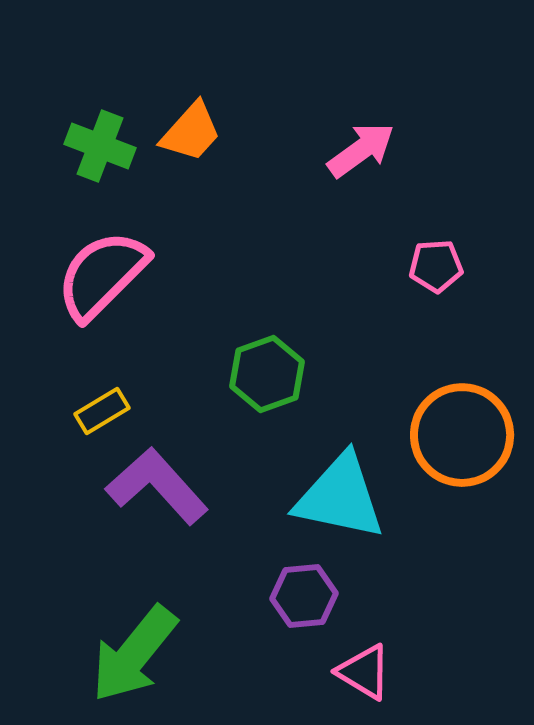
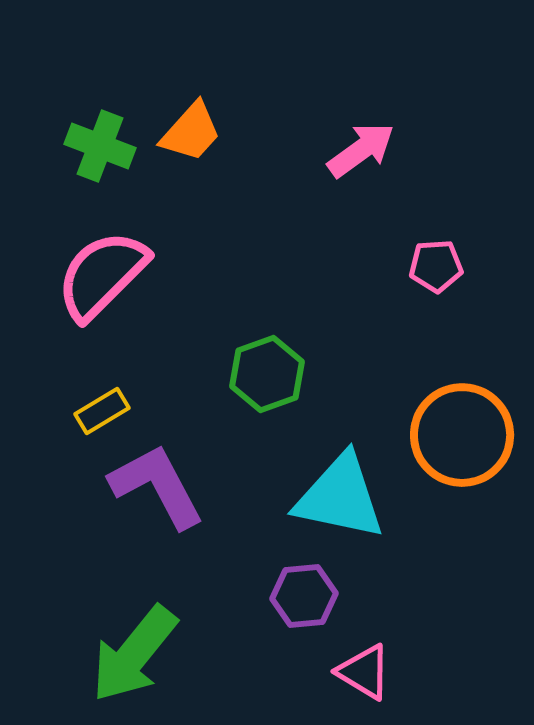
purple L-shape: rotated 14 degrees clockwise
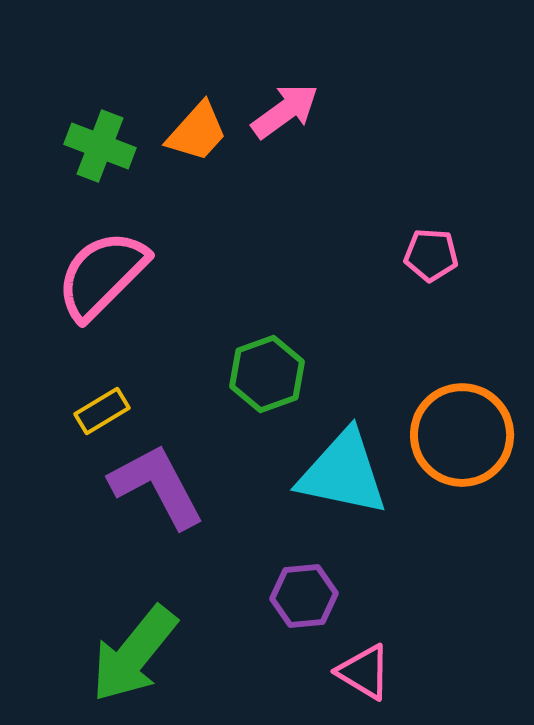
orange trapezoid: moved 6 px right
pink arrow: moved 76 px left, 39 px up
pink pentagon: moved 5 px left, 11 px up; rotated 8 degrees clockwise
cyan triangle: moved 3 px right, 24 px up
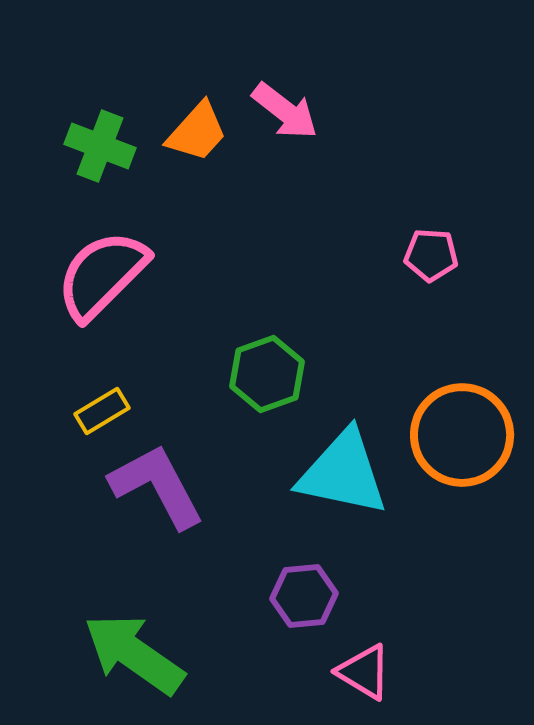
pink arrow: rotated 74 degrees clockwise
green arrow: rotated 86 degrees clockwise
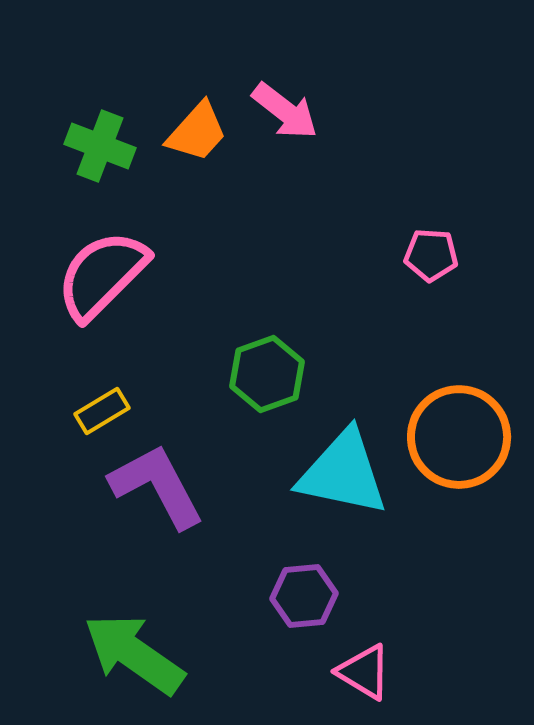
orange circle: moved 3 px left, 2 px down
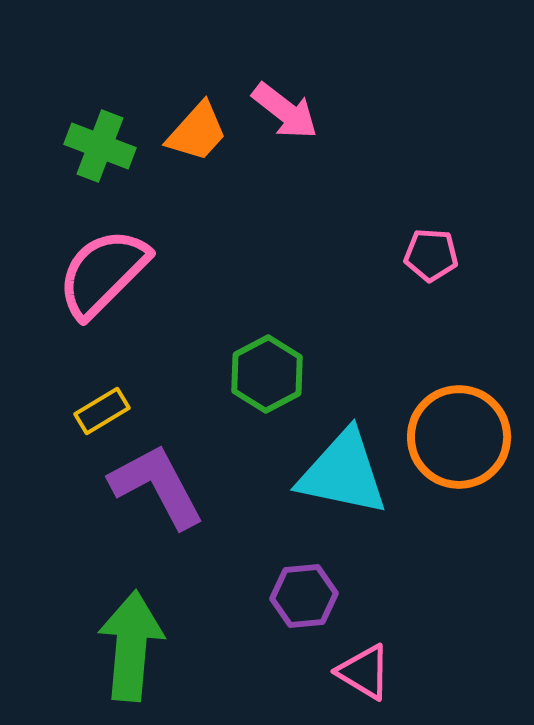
pink semicircle: moved 1 px right, 2 px up
green hexagon: rotated 8 degrees counterclockwise
green arrow: moved 3 px left, 8 px up; rotated 60 degrees clockwise
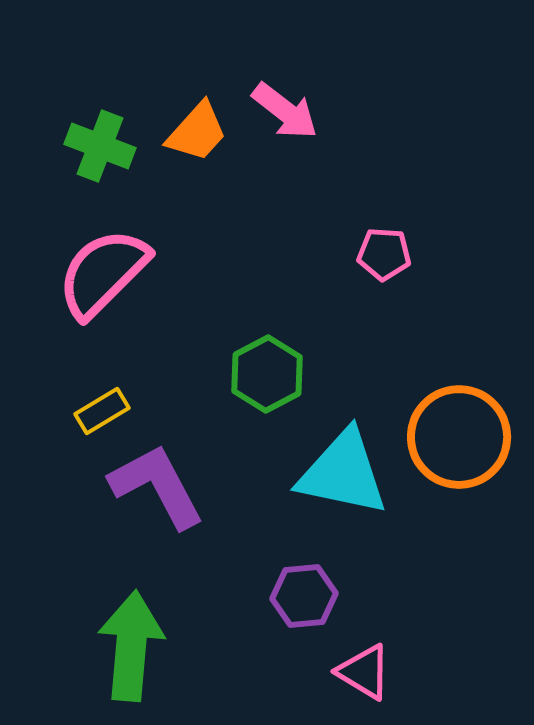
pink pentagon: moved 47 px left, 1 px up
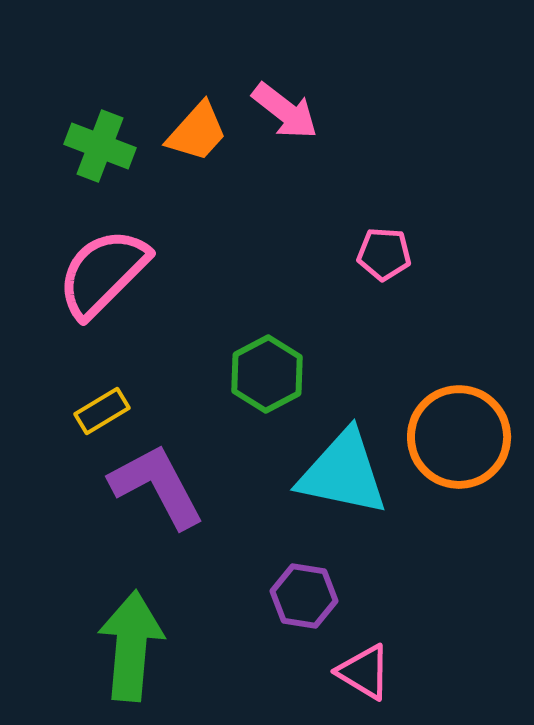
purple hexagon: rotated 14 degrees clockwise
